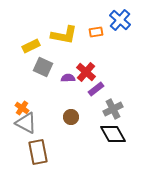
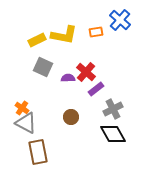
yellow rectangle: moved 6 px right, 6 px up
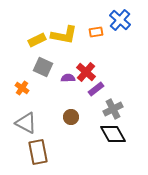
orange cross: moved 20 px up
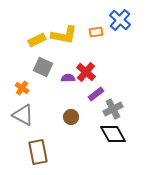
purple rectangle: moved 5 px down
gray triangle: moved 3 px left, 8 px up
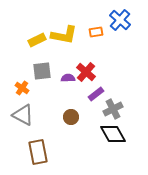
gray square: moved 1 px left, 4 px down; rotated 30 degrees counterclockwise
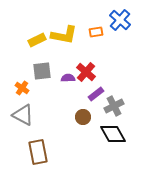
gray cross: moved 1 px right, 3 px up
brown circle: moved 12 px right
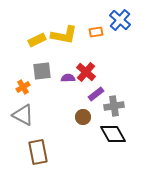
orange cross: moved 1 px right, 1 px up; rotated 24 degrees clockwise
gray cross: rotated 18 degrees clockwise
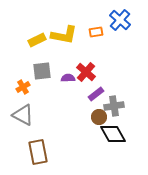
brown circle: moved 16 px right
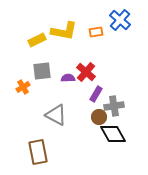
yellow L-shape: moved 4 px up
purple rectangle: rotated 21 degrees counterclockwise
gray triangle: moved 33 px right
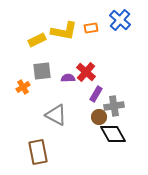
orange rectangle: moved 5 px left, 4 px up
